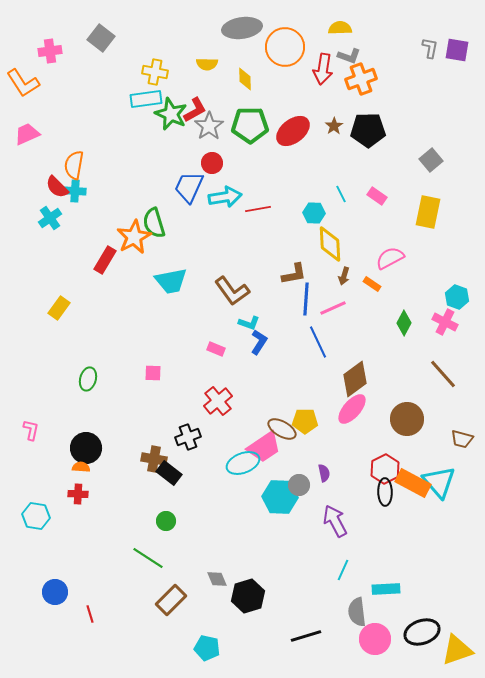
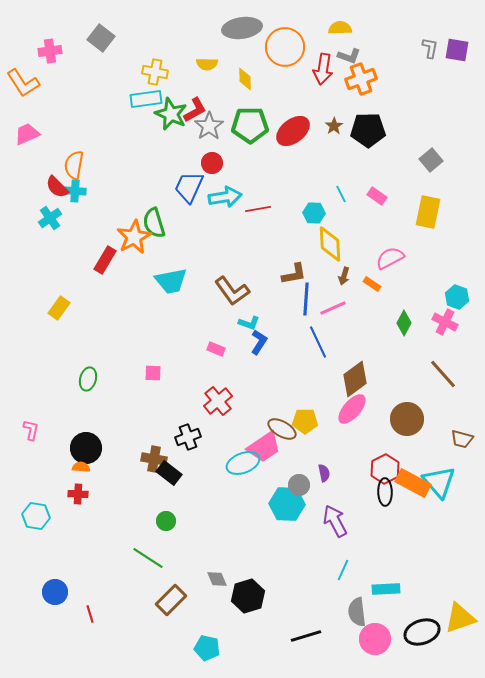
cyan hexagon at (280, 497): moved 7 px right, 7 px down
yellow triangle at (457, 650): moved 3 px right, 32 px up
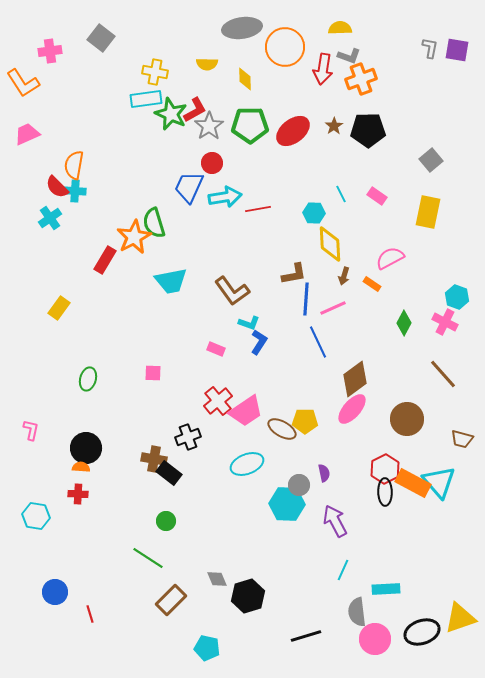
pink trapezoid at (264, 447): moved 18 px left, 36 px up
cyan ellipse at (243, 463): moved 4 px right, 1 px down
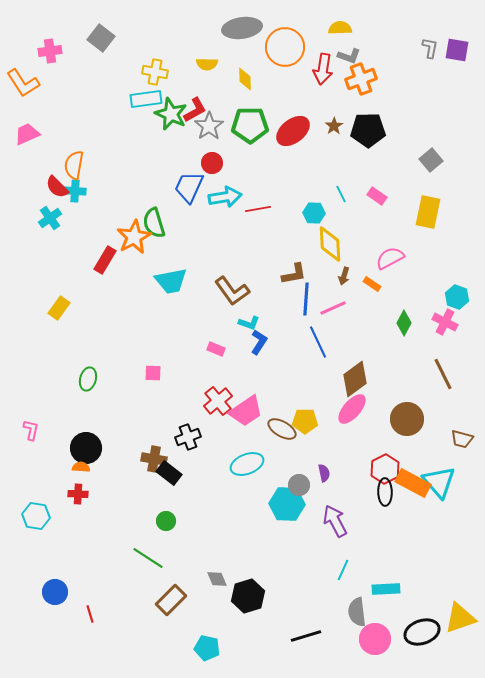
brown line at (443, 374): rotated 16 degrees clockwise
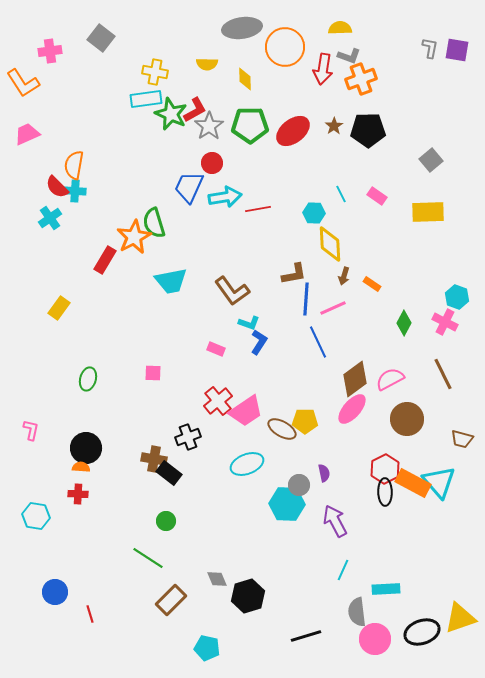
yellow rectangle at (428, 212): rotated 76 degrees clockwise
pink semicircle at (390, 258): moved 121 px down
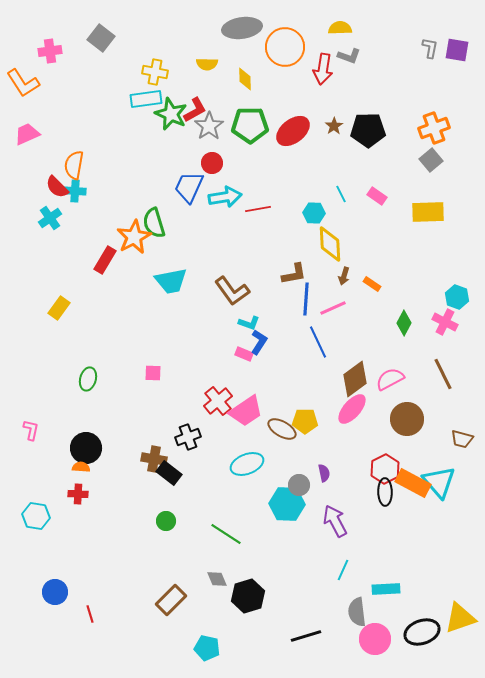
orange cross at (361, 79): moved 73 px right, 49 px down
pink rectangle at (216, 349): moved 28 px right, 5 px down
green line at (148, 558): moved 78 px right, 24 px up
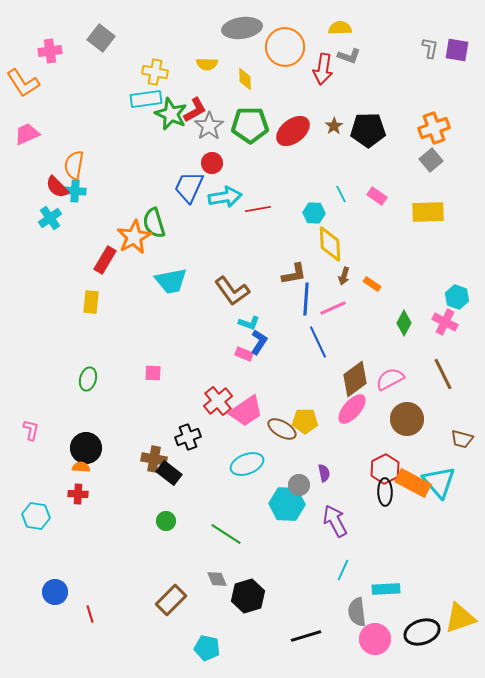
yellow rectangle at (59, 308): moved 32 px right, 6 px up; rotated 30 degrees counterclockwise
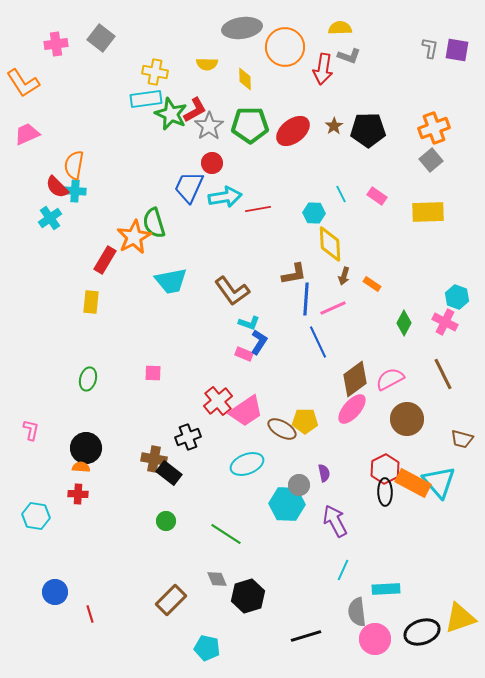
pink cross at (50, 51): moved 6 px right, 7 px up
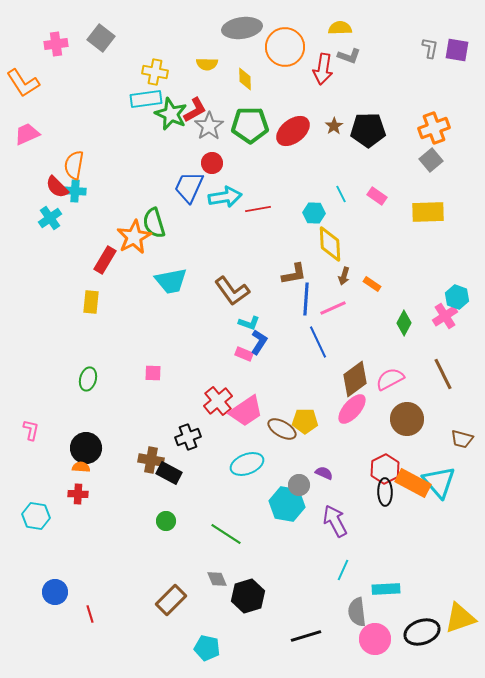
pink cross at (445, 322): moved 6 px up; rotated 30 degrees clockwise
brown cross at (154, 459): moved 3 px left, 1 px down
black rectangle at (169, 473): rotated 10 degrees counterclockwise
purple semicircle at (324, 473): rotated 54 degrees counterclockwise
cyan hexagon at (287, 504): rotated 8 degrees clockwise
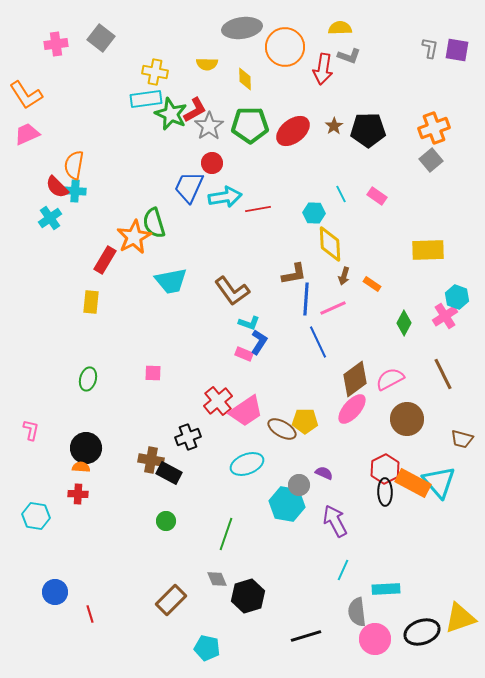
orange L-shape at (23, 83): moved 3 px right, 12 px down
yellow rectangle at (428, 212): moved 38 px down
green line at (226, 534): rotated 76 degrees clockwise
